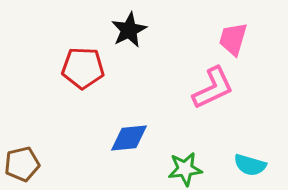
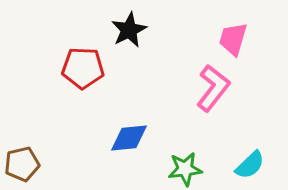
pink L-shape: rotated 27 degrees counterclockwise
cyan semicircle: rotated 60 degrees counterclockwise
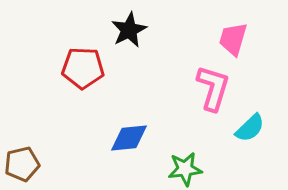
pink L-shape: rotated 21 degrees counterclockwise
cyan semicircle: moved 37 px up
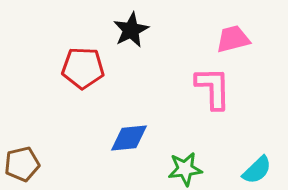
black star: moved 2 px right
pink trapezoid: rotated 60 degrees clockwise
pink L-shape: rotated 18 degrees counterclockwise
cyan semicircle: moved 7 px right, 42 px down
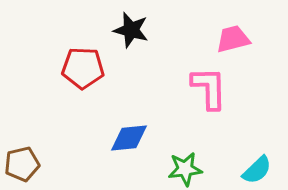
black star: rotated 30 degrees counterclockwise
pink L-shape: moved 4 px left
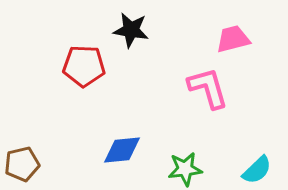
black star: rotated 6 degrees counterclockwise
red pentagon: moved 1 px right, 2 px up
pink L-shape: moved 1 px left; rotated 15 degrees counterclockwise
blue diamond: moved 7 px left, 12 px down
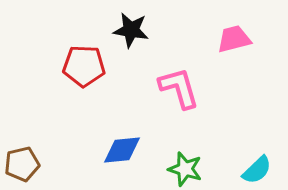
pink trapezoid: moved 1 px right
pink L-shape: moved 29 px left
green star: rotated 24 degrees clockwise
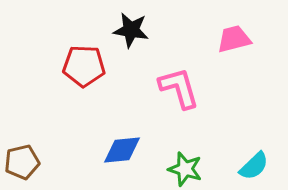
brown pentagon: moved 2 px up
cyan semicircle: moved 3 px left, 4 px up
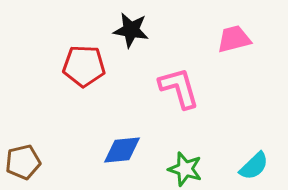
brown pentagon: moved 1 px right
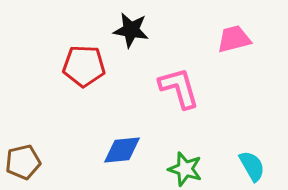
cyan semicircle: moved 2 px left; rotated 76 degrees counterclockwise
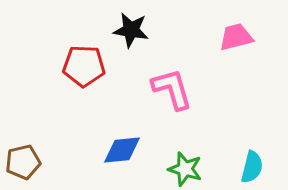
pink trapezoid: moved 2 px right, 2 px up
pink L-shape: moved 7 px left, 1 px down
cyan semicircle: moved 1 px down; rotated 44 degrees clockwise
